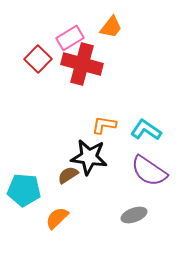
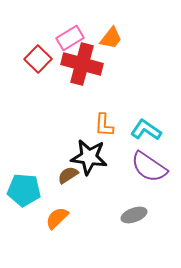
orange trapezoid: moved 11 px down
orange L-shape: rotated 95 degrees counterclockwise
purple semicircle: moved 4 px up
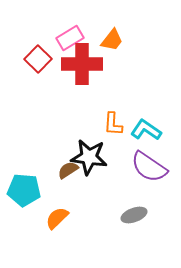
orange trapezoid: moved 1 px right, 2 px down
red cross: rotated 15 degrees counterclockwise
orange L-shape: moved 9 px right, 1 px up
brown semicircle: moved 5 px up
